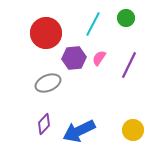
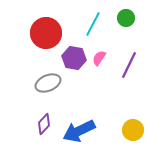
purple hexagon: rotated 15 degrees clockwise
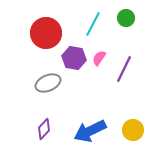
purple line: moved 5 px left, 4 px down
purple diamond: moved 5 px down
blue arrow: moved 11 px right
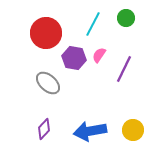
pink semicircle: moved 3 px up
gray ellipse: rotated 65 degrees clockwise
blue arrow: rotated 16 degrees clockwise
